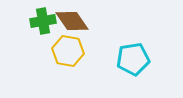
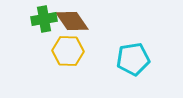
green cross: moved 1 px right, 2 px up
yellow hexagon: rotated 8 degrees counterclockwise
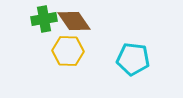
brown diamond: moved 2 px right
cyan pentagon: rotated 16 degrees clockwise
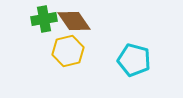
yellow hexagon: rotated 16 degrees counterclockwise
cyan pentagon: moved 1 px right, 1 px down; rotated 8 degrees clockwise
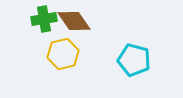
yellow hexagon: moved 5 px left, 3 px down
